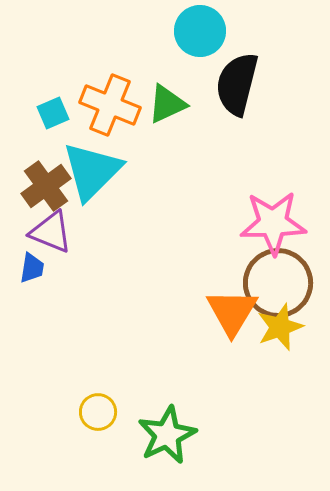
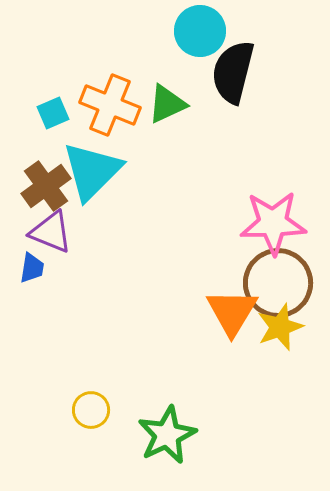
black semicircle: moved 4 px left, 12 px up
yellow circle: moved 7 px left, 2 px up
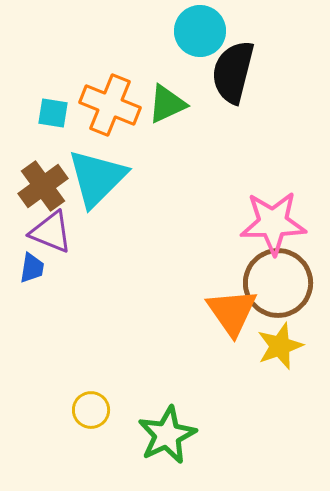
cyan square: rotated 32 degrees clockwise
cyan triangle: moved 5 px right, 7 px down
brown cross: moved 3 px left
orange triangle: rotated 6 degrees counterclockwise
yellow star: moved 19 px down
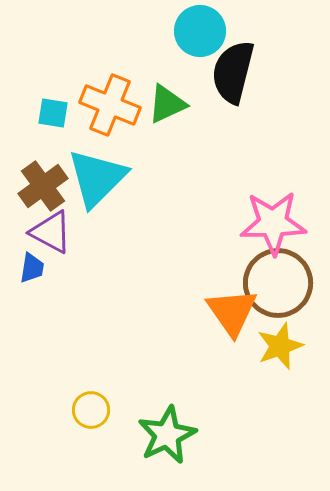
purple triangle: rotated 6 degrees clockwise
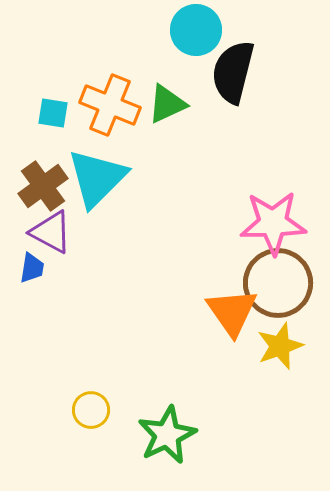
cyan circle: moved 4 px left, 1 px up
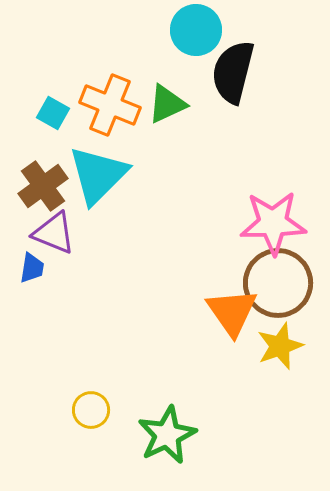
cyan square: rotated 20 degrees clockwise
cyan triangle: moved 1 px right, 3 px up
purple triangle: moved 3 px right, 1 px down; rotated 6 degrees counterclockwise
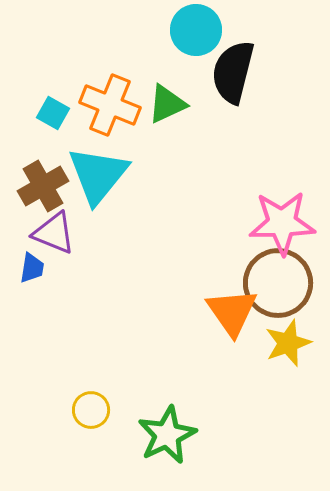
cyan triangle: rotated 6 degrees counterclockwise
brown cross: rotated 6 degrees clockwise
pink star: moved 9 px right
yellow star: moved 8 px right, 3 px up
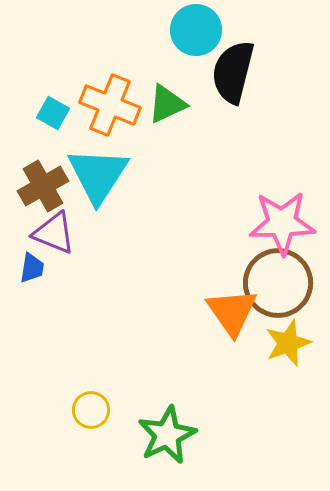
cyan triangle: rotated 6 degrees counterclockwise
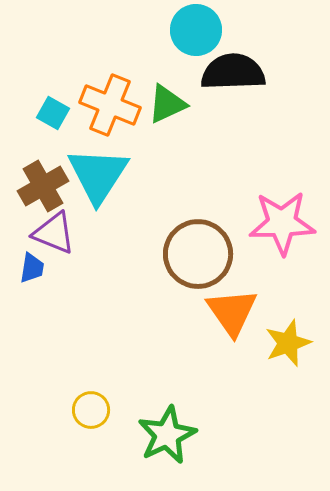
black semicircle: rotated 74 degrees clockwise
brown circle: moved 80 px left, 29 px up
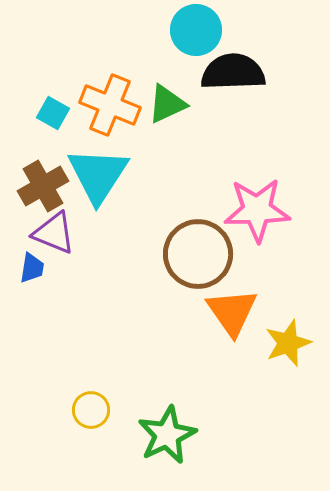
pink star: moved 25 px left, 13 px up
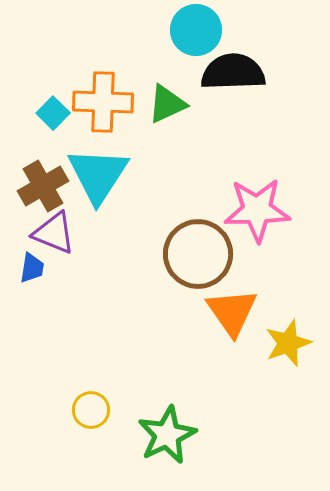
orange cross: moved 7 px left, 3 px up; rotated 20 degrees counterclockwise
cyan square: rotated 16 degrees clockwise
